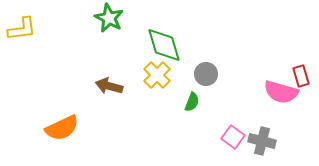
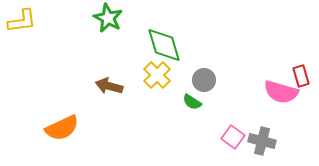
green star: moved 1 px left
yellow L-shape: moved 8 px up
gray circle: moved 2 px left, 6 px down
green semicircle: rotated 102 degrees clockwise
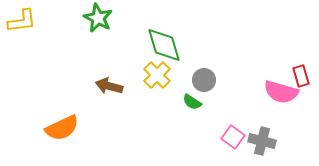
green star: moved 10 px left
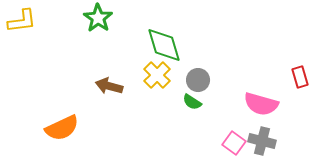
green star: rotated 8 degrees clockwise
red rectangle: moved 1 px left, 1 px down
gray circle: moved 6 px left
pink semicircle: moved 20 px left, 12 px down
pink square: moved 1 px right, 6 px down
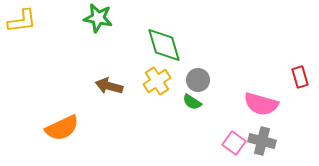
green star: rotated 24 degrees counterclockwise
yellow cross: moved 6 px down; rotated 12 degrees clockwise
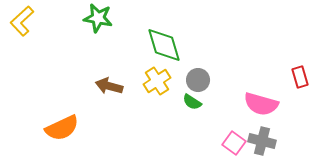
yellow L-shape: rotated 144 degrees clockwise
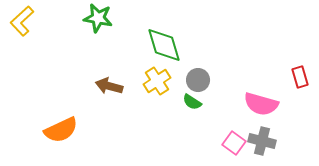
orange semicircle: moved 1 px left, 2 px down
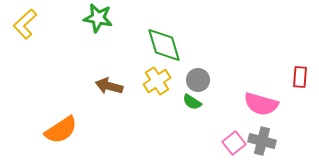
yellow L-shape: moved 3 px right, 3 px down
red rectangle: rotated 20 degrees clockwise
orange semicircle: rotated 8 degrees counterclockwise
pink square: rotated 15 degrees clockwise
